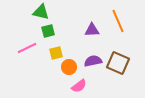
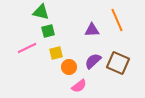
orange line: moved 1 px left, 1 px up
purple semicircle: rotated 30 degrees counterclockwise
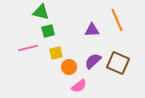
pink line: moved 1 px right; rotated 12 degrees clockwise
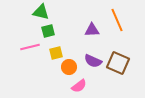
pink line: moved 2 px right, 1 px up
purple semicircle: rotated 114 degrees counterclockwise
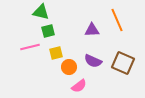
brown square: moved 5 px right
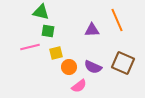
green square: rotated 24 degrees clockwise
purple semicircle: moved 6 px down
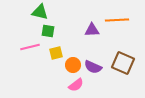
green triangle: moved 1 px left
orange line: rotated 70 degrees counterclockwise
orange circle: moved 4 px right, 2 px up
pink semicircle: moved 3 px left, 1 px up
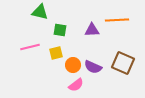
green square: moved 12 px right, 1 px up
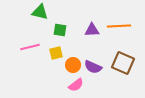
orange line: moved 2 px right, 6 px down
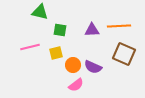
brown square: moved 1 px right, 9 px up
